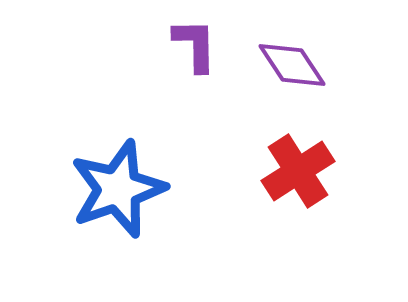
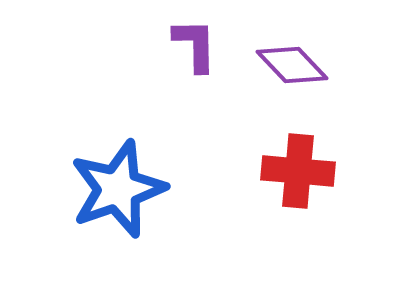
purple diamond: rotated 10 degrees counterclockwise
red cross: rotated 38 degrees clockwise
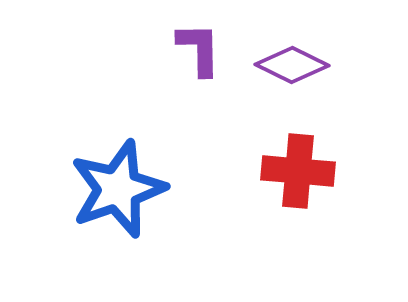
purple L-shape: moved 4 px right, 4 px down
purple diamond: rotated 20 degrees counterclockwise
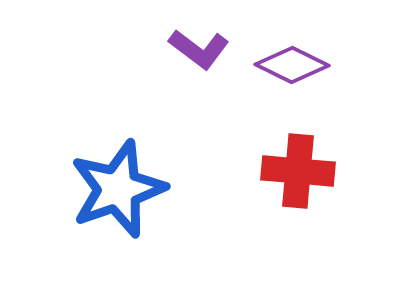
purple L-shape: rotated 128 degrees clockwise
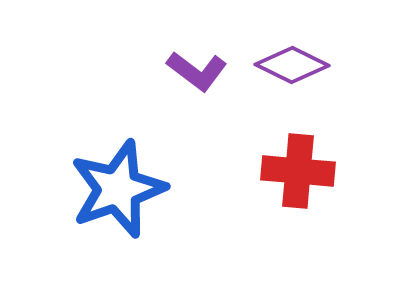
purple L-shape: moved 2 px left, 22 px down
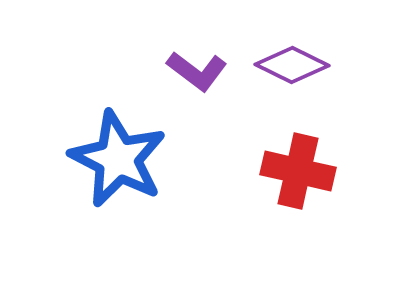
red cross: rotated 8 degrees clockwise
blue star: moved 30 px up; rotated 26 degrees counterclockwise
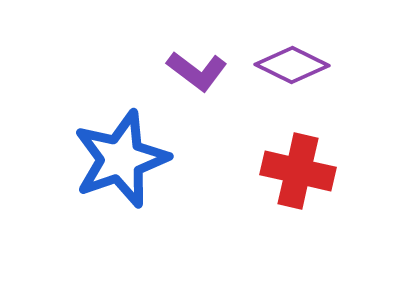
blue star: moved 3 px right; rotated 26 degrees clockwise
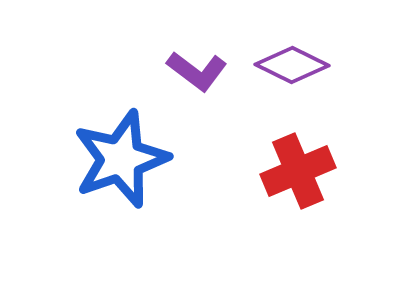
red cross: rotated 36 degrees counterclockwise
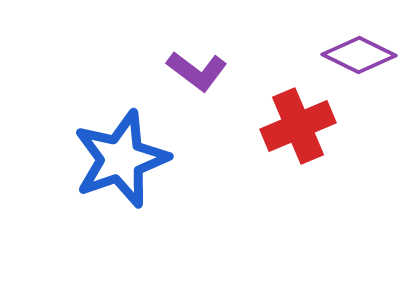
purple diamond: moved 67 px right, 10 px up
red cross: moved 45 px up
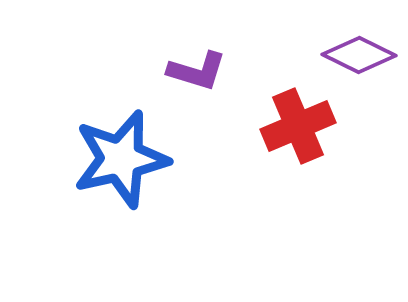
purple L-shape: rotated 20 degrees counterclockwise
blue star: rotated 6 degrees clockwise
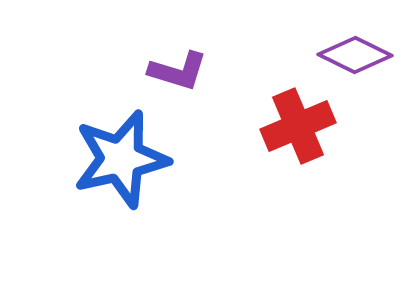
purple diamond: moved 4 px left
purple L-shape: moved 19 px left
